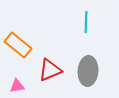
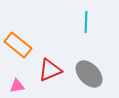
gray ellipse: moved 1 px right, 3 px down; rotated 48 degrees counterclockwise
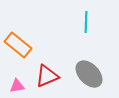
red triangle: moved 3 px left, 6 px down
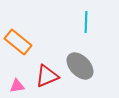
orange rectangle: moved 3 px up
gray ellipse: moved 9 px left, 8 px up
